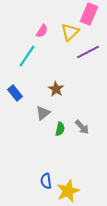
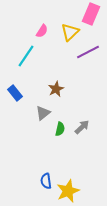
pink rectangle: moved 2 px right
cyan line: moved 1 px left
brown star: rotated 14 degrees clockwise
gray arrow: rotated 91 degrees counterclockwise
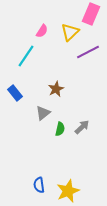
blue semicircle: moved 7 px left, 4 px down
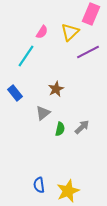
pink semicircle: moved 1 px down
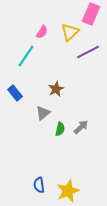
gray arrow: moved 1 px left
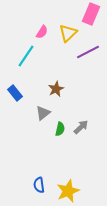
yellow triangle: moved 2 px left, 1 px down
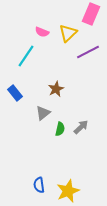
pink semicircle: rotated 80 degrees clockwise
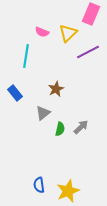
cyan line: rotated 25 degrees counterclockwise
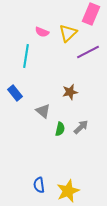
brown star: moved 14 px right, 3 px down; rotated 14 degrees clockwise
gray triangle: moved 2 px up; rotated 42 degrees counterclockwise
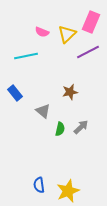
pink rectangle: moved 8 px down
yellow triangle: moved 1 px left, 1 px down
cyan line: rotated 70 degrees clockwise
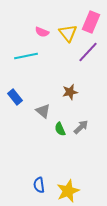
yellow triangle: moved 1 px right, 1 px up; rotated 24 degrees counterclockwise
purple line: rotated 20 degrees counterclockwise
blue rectangle: moved 4 px down
green semicircle: rotated 144 degrees clockwise
